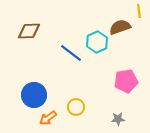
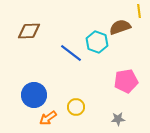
cyan hexagon: rotated 15 degrees counterclockwise
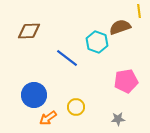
blue line: moved 4 px left, 5 px down
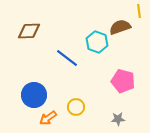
pink pentagon: moved 3 px left; rotated 25 degrees clockwise
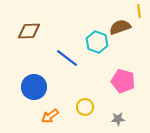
blue circle: moved 8 px up
yellow circle: moved 9 px right
orange arrow: moved 2 px right, 2 px up
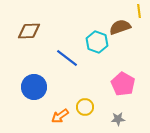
pink pentagon: moved 3 px down; rotated 15 degrees clockwise
orange arrow: moved 10 px right
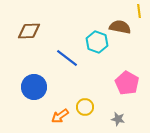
brown semicircle: rotated 30 degrees clockwise
pink pentagon: moved 4 px right, 1 px up
gray star: rotated 16 degrees clockwise
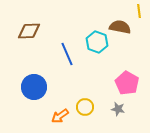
blue line: moved 4 px up; rotated 30 degrees clockwise
gray star: moved 10 px up
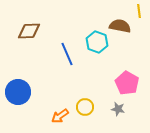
brown semicircle: moved 1 px up
blue circle: moved 16 px left, 5 px down
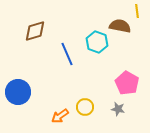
yellow line: moved 2 px left
brown diamond: moved 6 px right; rotated 15 degrees counterclockwise
